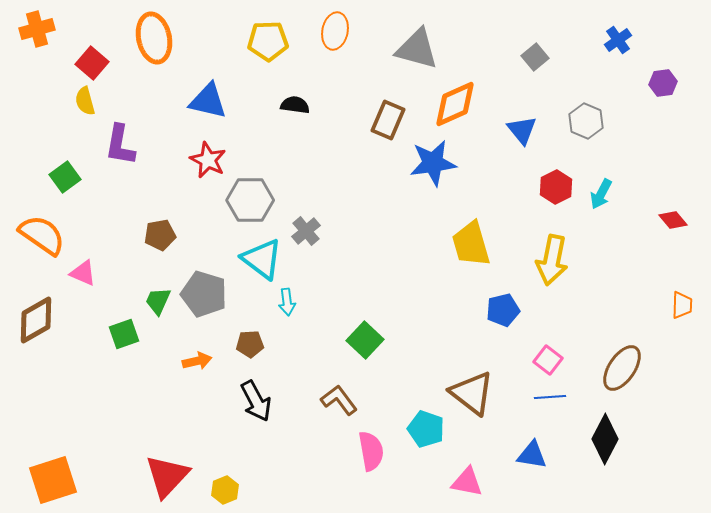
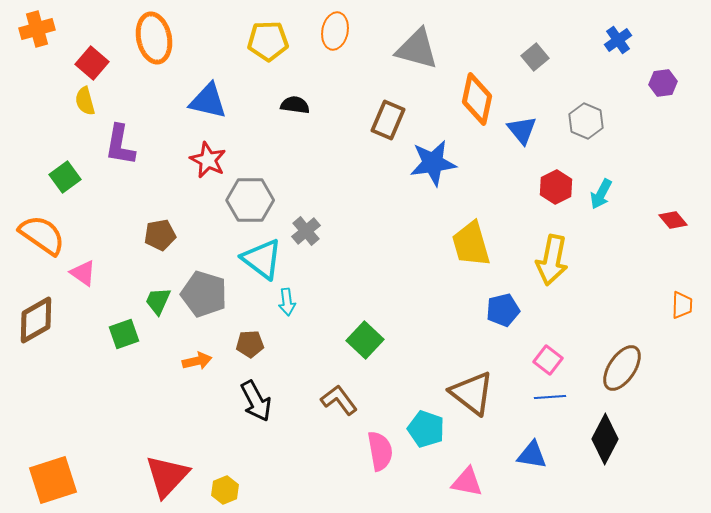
orange diamond at (455, 104): moved 22 px right, 5 px up; rotated 54 degrees counterclockwise
pink triangle at (83, 273): rotated 12 degrees clockwise
pink semicircle at (371, 451): moved 9 px right
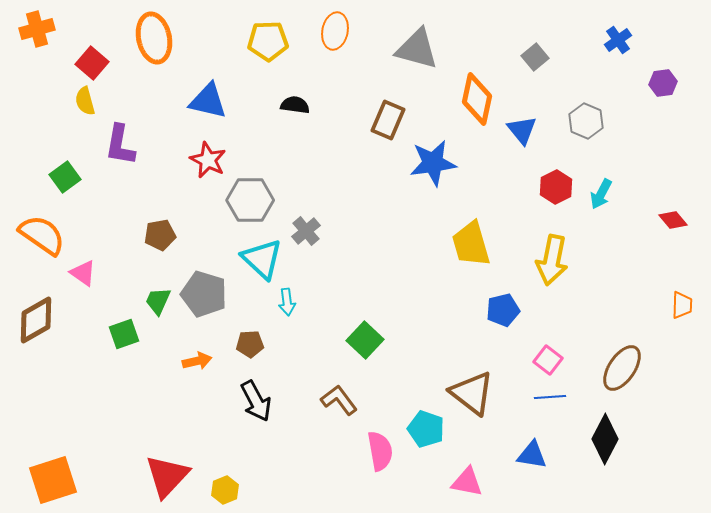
cyan triangle at (262, 259): rotated 6 degrees clockwise
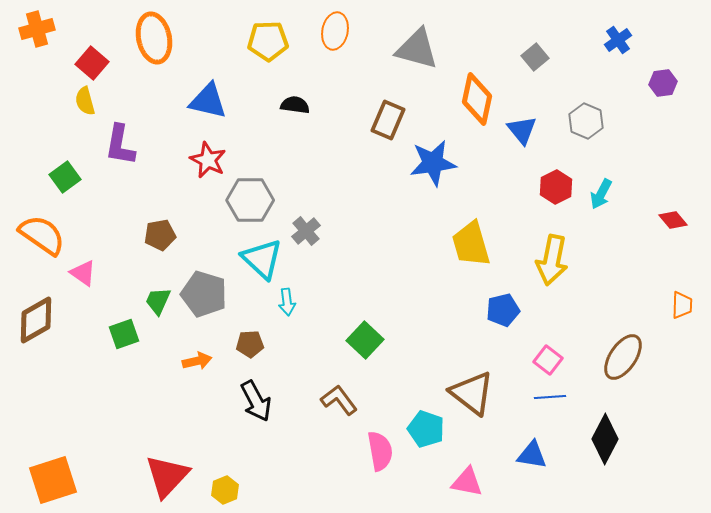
brown ellipse at (622, 368): moved 1 px right, 11 px up
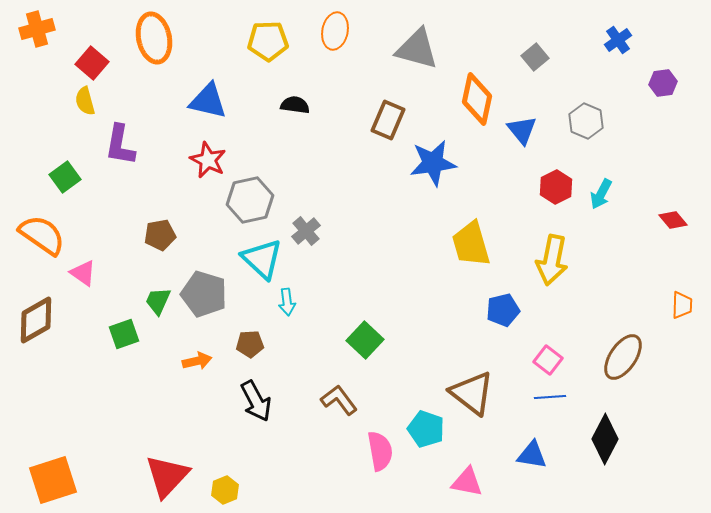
gray hexagon at (250, 200): rotated 12 degrees counterclockwise
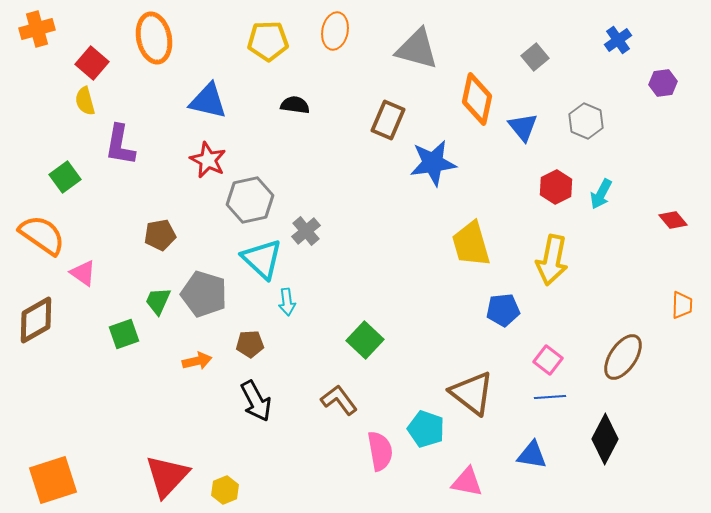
blue triangle at (522, 130): moved 1 px right, 3 px up
blue pentagon at (503, 310): rotated 8 degrees clockwise
